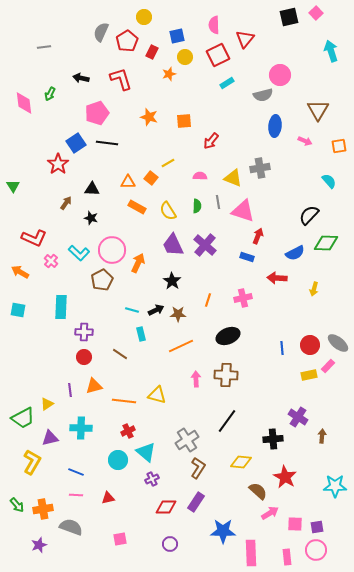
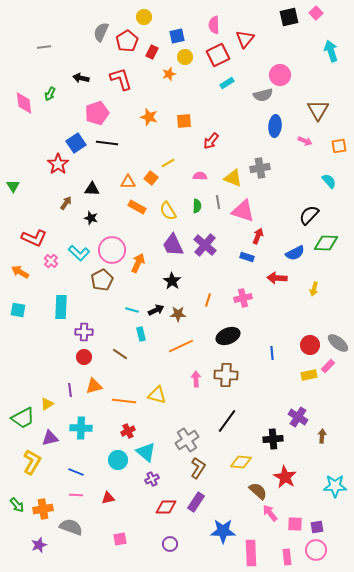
blue line at (282, 348): moved 10 px left, 5 px down
pink arrow at (270, 513): rotated 96 degrees counterclockwise
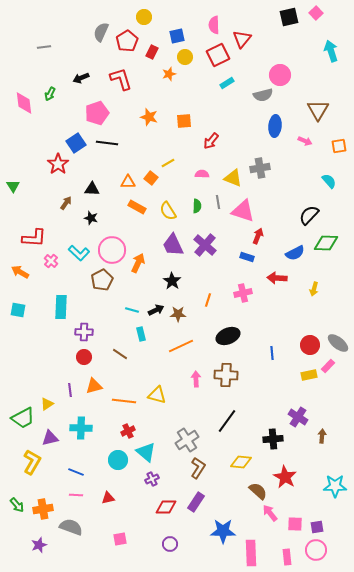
red triangle at (245, 39): moved 3 px left
black arrow at (81, 78): rotated 35 degrees counterclockwise
pink semicircle at (200, 176): moved 2 px right, 2 px up
red L-shape at (34, 238): rotated 20 degrees counterclockwise
pink cross at (243, 298): moved 5 px up
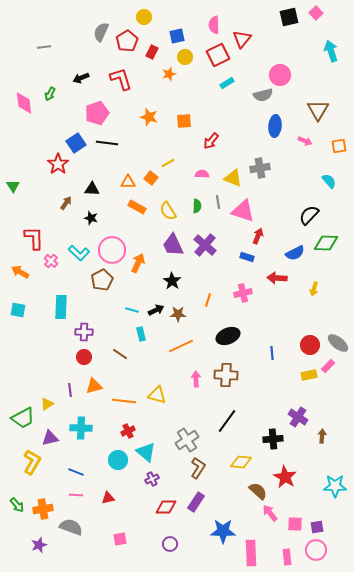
red L-shape at (34, 238): rotated 95 degrees counterclockwise
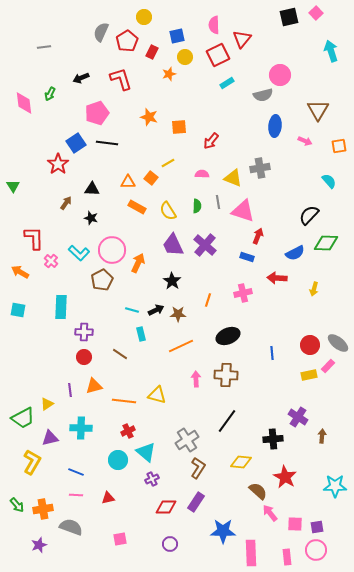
orange square at (184, 121): moved 5 px left, 6 px down
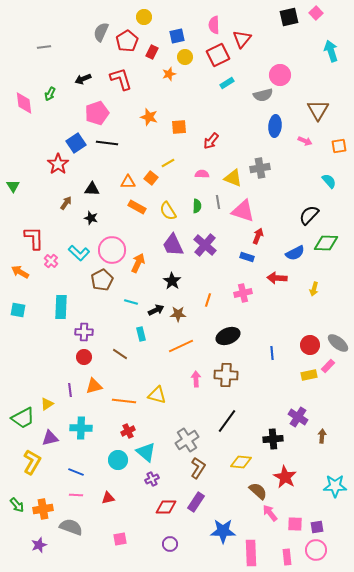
black arrow at (81, 78): moved 2 px right, 1 px down
cyan line at (132, 310): moved 1 px left, 8 px up
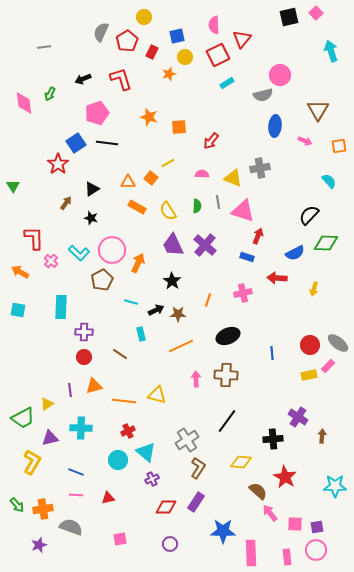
black triangle at (92, 189): rotated 35 degrees counterclockwise
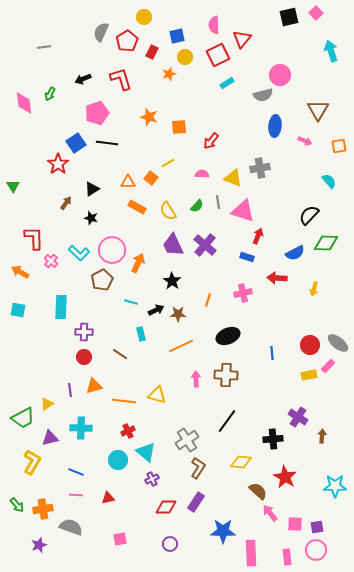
green semicircle at (197, 206): rotated 40 degrees clockwise
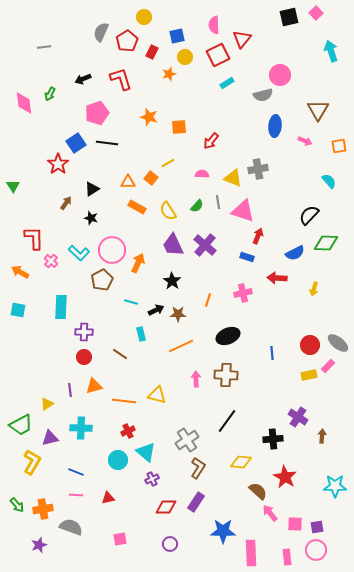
gray cross at (260, 168): moved 2 px left, 1 px down
green trapezoid at (23, 418): moved 2 px left, 7 px down
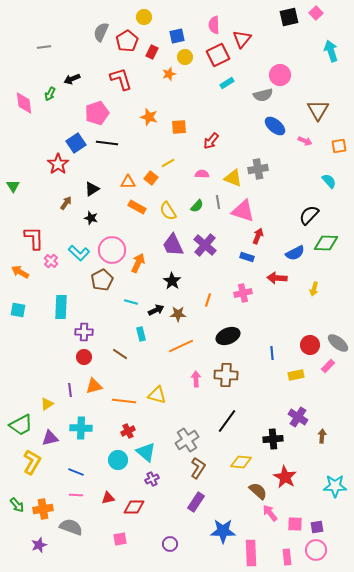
black arrow at (83, 79): moved 11 px left
blue ellipse at (275, 126): rotated 55 degrees counterclockwise
yellow rectangle at (309, 375): moved 13 px left
red diamond at (166, 507): moved 32 px left
